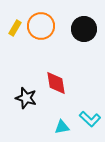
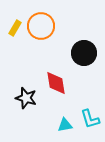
black circle: moved 24 px down
cyan L-shape: rotated 30 degrees clockwise
cyan triangle: moved 3 px right, 2 px up
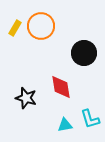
red diamond: moved 5 px right, 4 px down
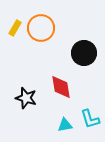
orange circle: moved 2 px down
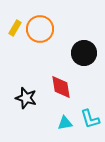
orange circle: moved 1 px left, 1 px down
cyan triangle: moved 2 px up
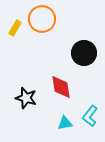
orange circle: moved 2 px right, 10 px up
cyan L-shape: moved 3 px up; rotated 55 degrees clockwise
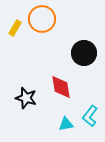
cyan triangle: moved 1 px right, 1 px down
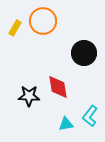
orange circle: moved 1 px right, 2 px down
red diamond: moved 3 px left
black star: moved 3 px right, 2 px up; rotated 15 degrees counterclockwise
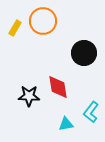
cyan L-shape: moved 1 px right, 4 px up
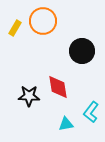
black circle: moved 2 px left, 2 px up
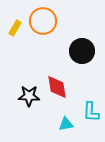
red diamond: moved 1 px left
cyan L-shape: rotated 35 degrees counterclockwise
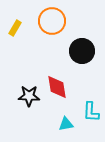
orange circle: moved 9 px right
